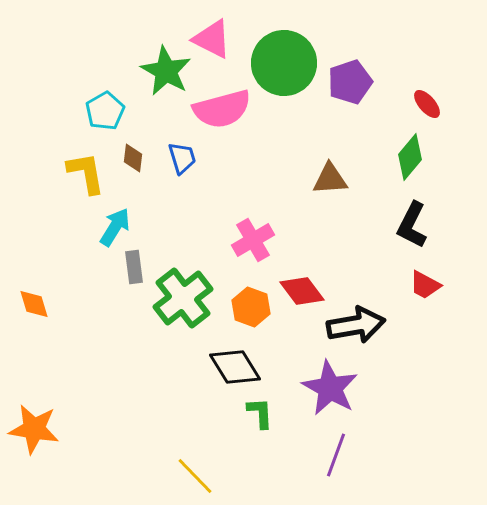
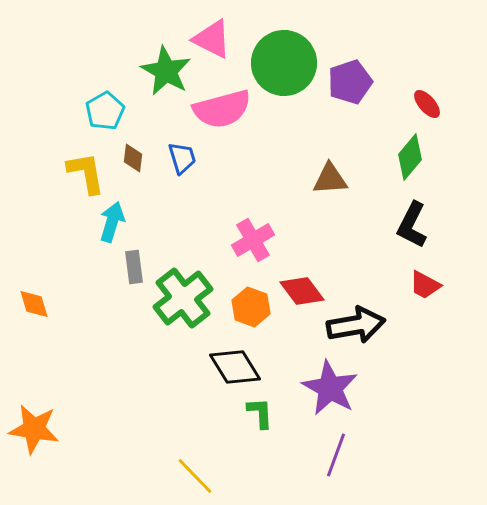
cyan arrow: moved 3 px left, 5 px up; rotated 15 degrees counterclockwise
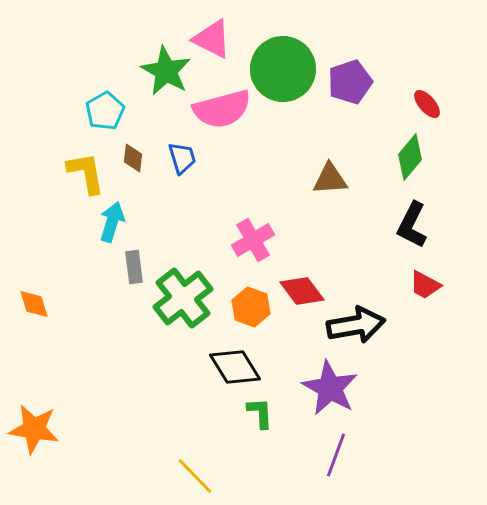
green circle: moved 1 px left, 6 px down
